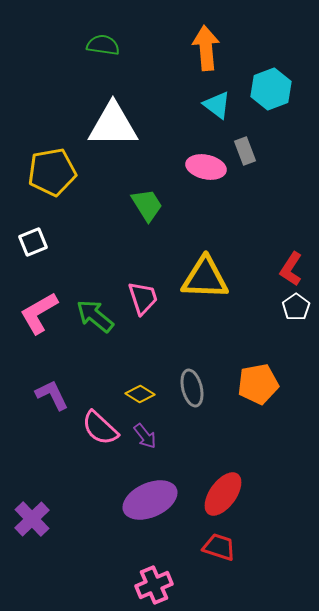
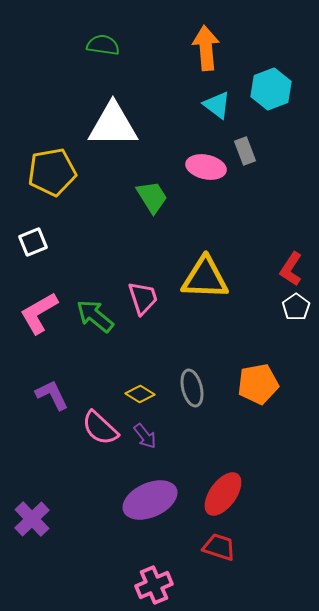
green trapezoid: moved 5 px right, 8 px up
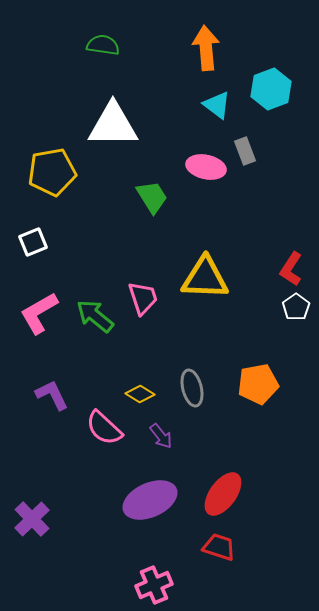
pink semicircle: moved 4 px right
purple arrow: moved 16 px right
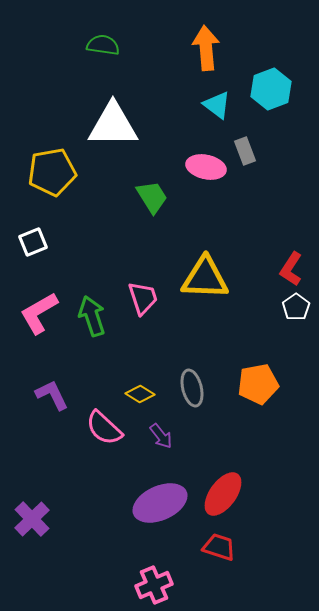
green arrow: moved 3 px left; rotated 33 degrees clockwise
purple ellipse: moved 10 px right, 3 px down
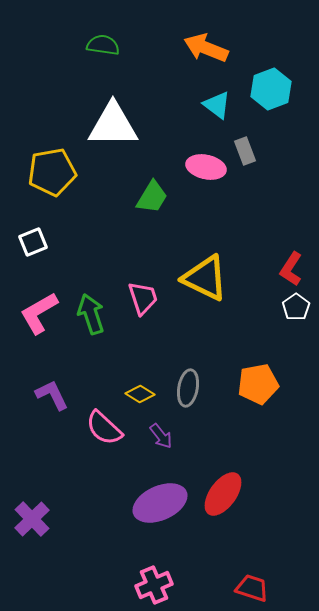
orange arrow: rotated 63 degrees counterclockwise
green trapezoid: rotated 63 degrees clockwise
yellow triangle: rotated 24 degrees clockwise
green arrow: moved 1 px left, 2 px up
gray ellipse: moved 4 px left; rotated 24 degrees clockwise
red trapezoid: moved 33 px right, 41 px down
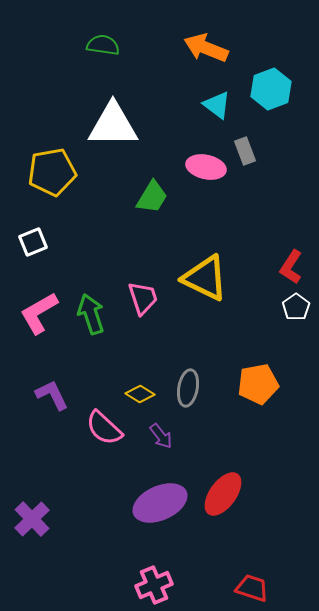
red L-shape: moved 2 px up
